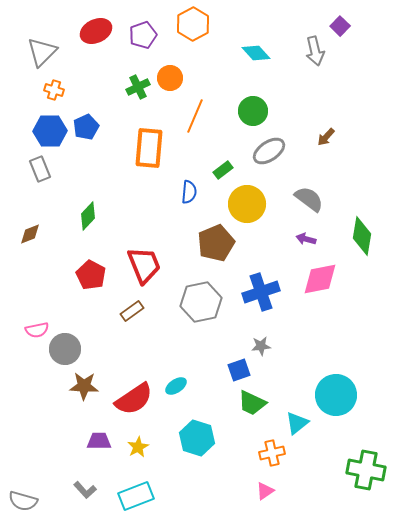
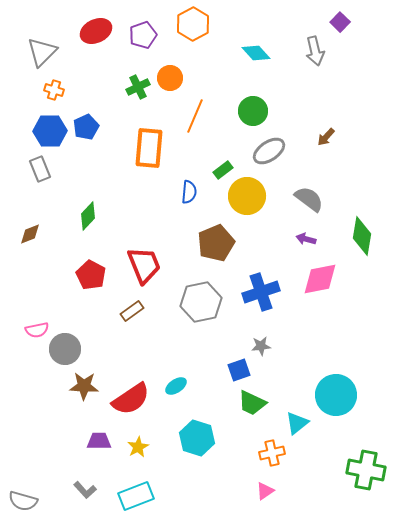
purple square at (340, 26): moved 4 px up
yellow circle at (247, 204): moved 8 px up
red semicircle at (134, 399): moved 3 px left
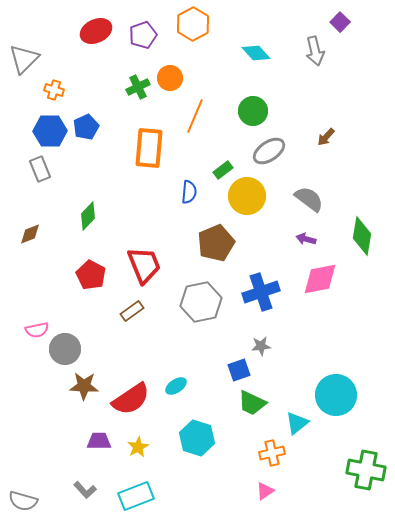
gray triangle at (42, 52): moved 18 px left, 7 px down
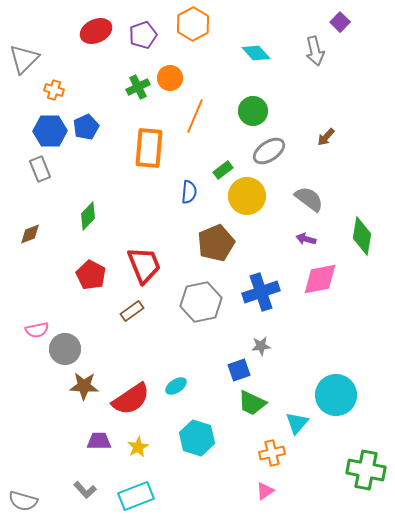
cyan triangle at (297, 423): rotated 10 degrees counterclockwise
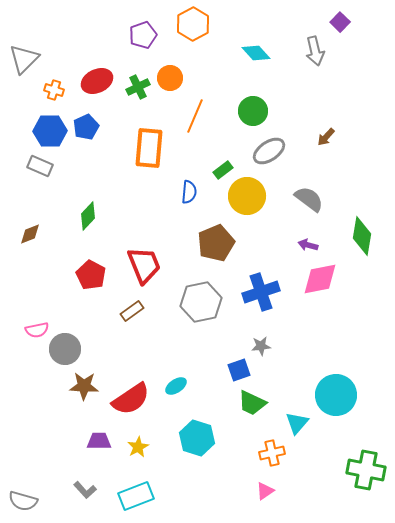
red ellipse at (96, 31): moved 1 px right, 50 px down
gray rectangle at (40, 169): moved 3 px up; rotated 45 degrees counterclockwise
purple arrow at (306, 239): moved 2 px right, 6 px down
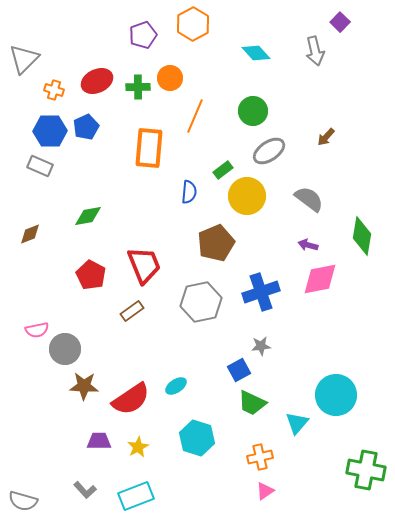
green cross at (138, 87): rotated 25 degrees clockwise
green diamond at (88, 216): rotated 36 degrees clockwise
blue square at (239, 370): rotated 10 degrees counterclockwise
orange cross at (272, 453): moved 12 px left, 4 px down
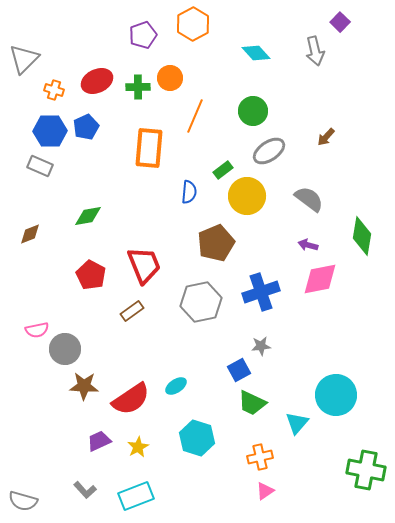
purple trapezoid at (99, 441): rotated 25 degrees counterclockwise
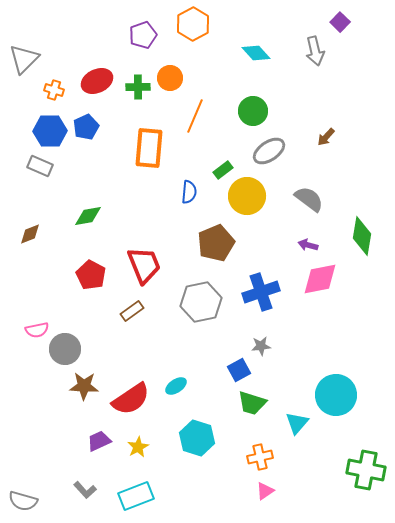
green trapezoid at (252, 403): rotated 8 degrees counterclockwise
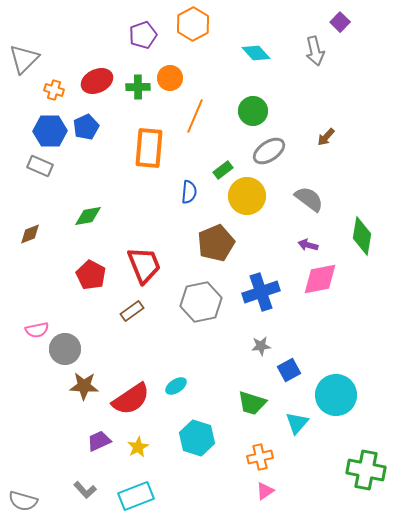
blue square at (239, 370): moved 50 px right
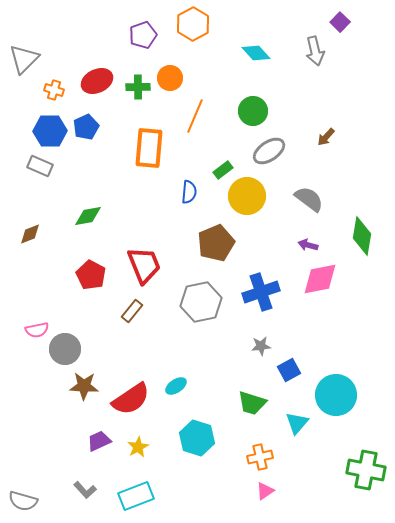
brown rectangle at (132, 311): rotated 15 degrees counterclockwise
